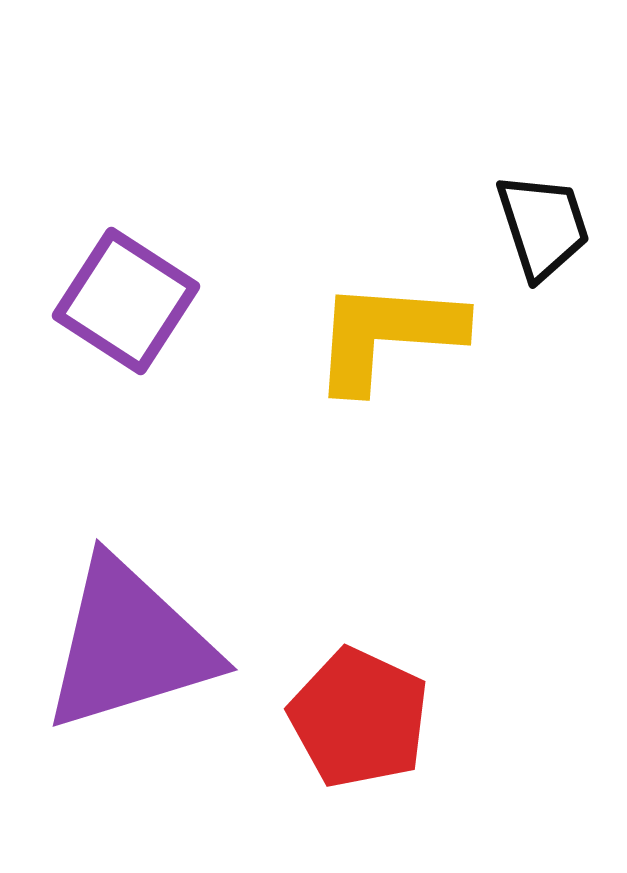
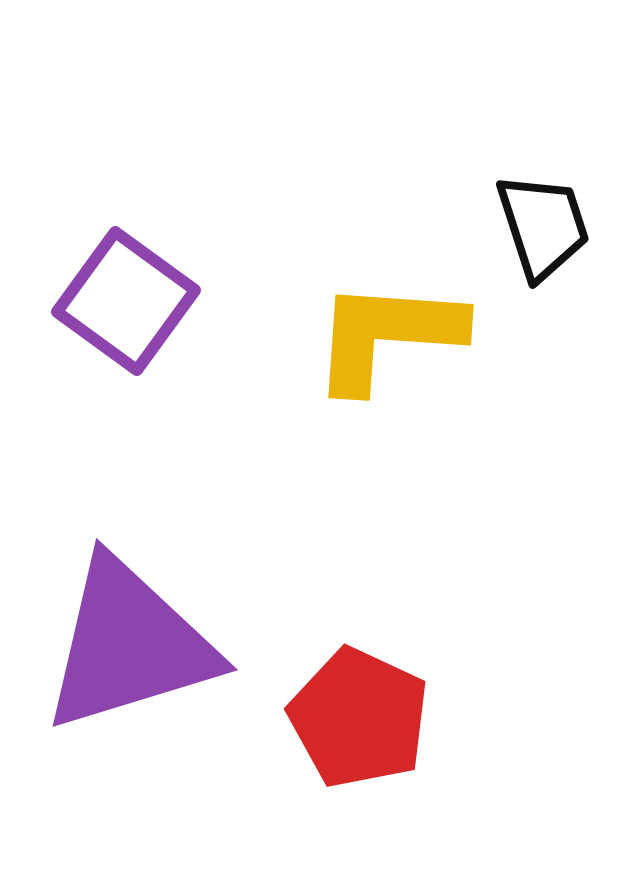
purple square: rotated 3 degrees clockwise
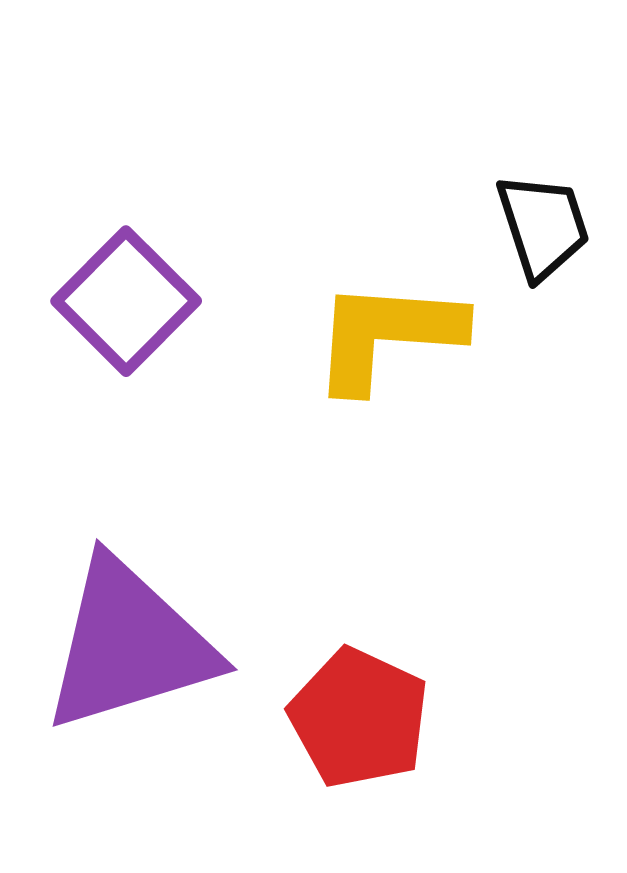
purple square: rotated 9 degrees clockwise
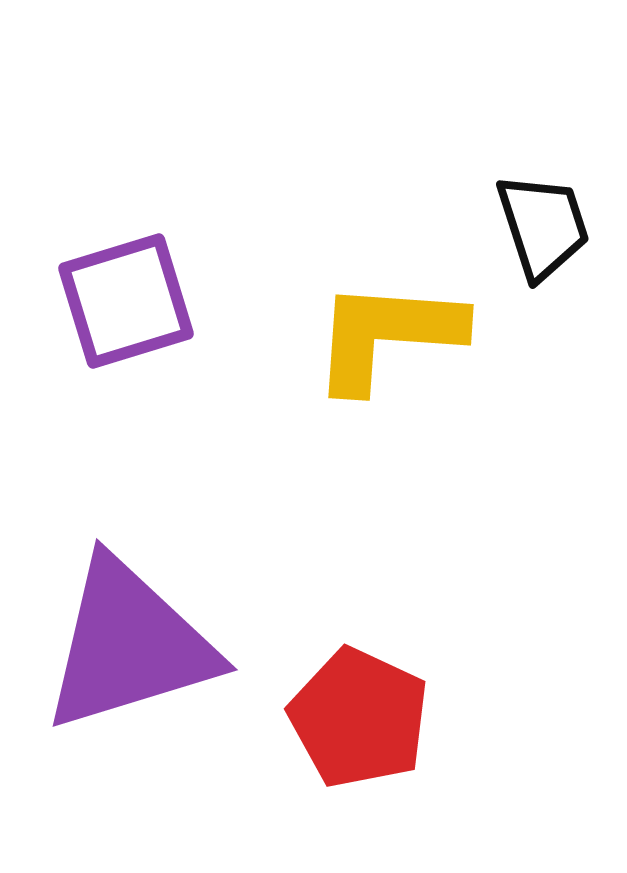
purple square: rotated 28 degrees clockwise
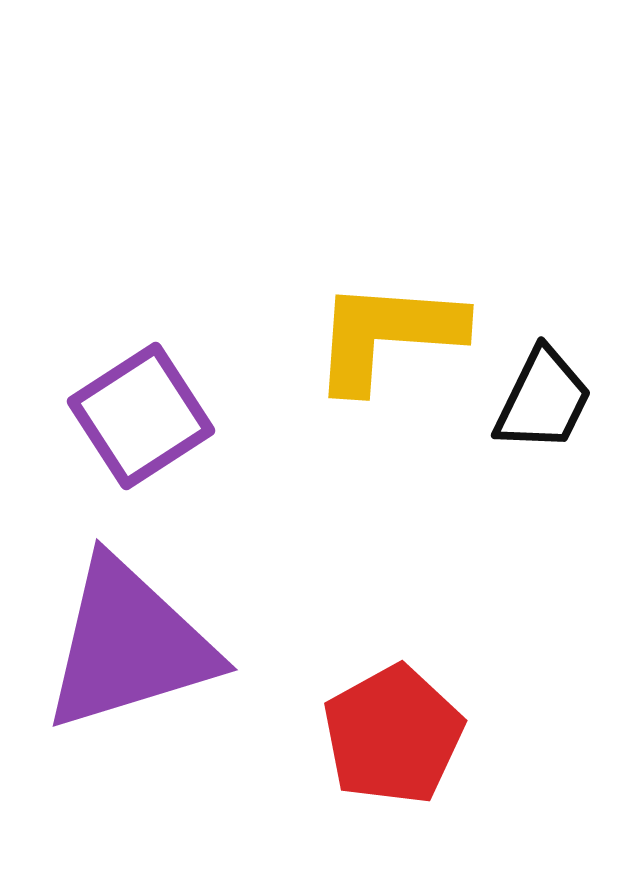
black trapezoid: moved 174 px down; rotated 44 degrees clockwise
purple square: moved 15 px right, 115 px down; rotated 16 degrees counterclockwise
red pentagon: moved 34 px right, 17 px down; rotated 18 degrees clockwise
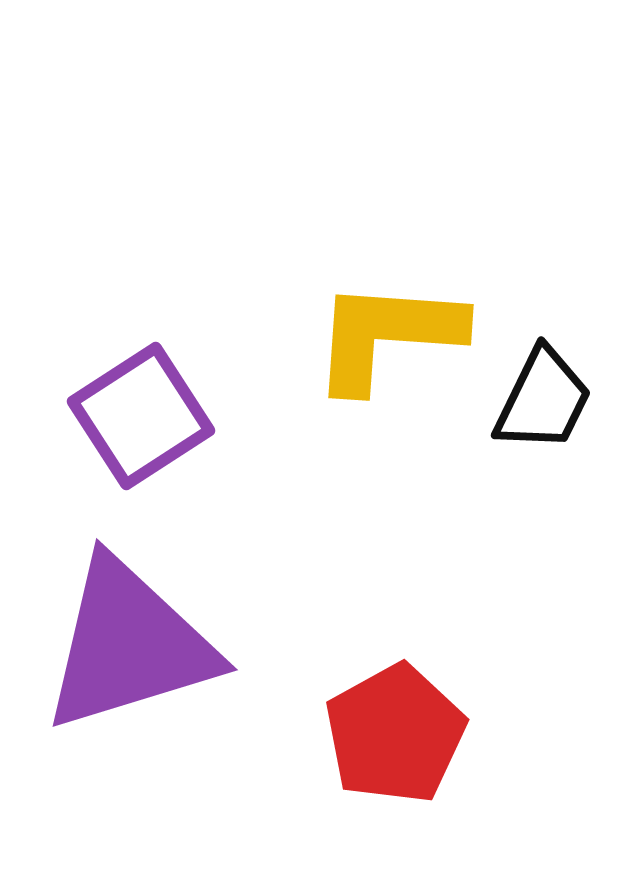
red pentagon: moved 2 px right, 1 px up
